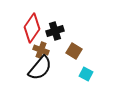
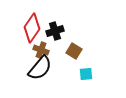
cyan square: rotated 32 degrees counterclockwise
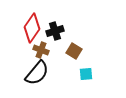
black semicircle: moved 3 px left, 5 px down
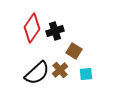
brown cross: moved 19 px right, 20 px down; rotated 28 degrees clockwise
black semicircle: rotated 8 degrees clockwise
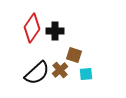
black cross: rotated 18 degrees clockwise
brown square: moved 4 px down; rotated 14 degrees counterclockwise
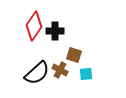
red diamond: moved 2 px right, 2 px up
brown cross: rotated 21 degrees counterclockwise
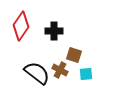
red diamond: moved 13 px left
black cross: moved 1 px left
black semicircle: rotated 100 degrees counterclockwise
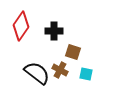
brown square: moved 1 px left, 3 px up
cyan square: rotated 16 degrees clockwise
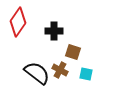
red diamond: moved 3 px left, 4 px up
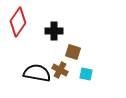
black semicircle: rotated 28 degrees counterclockwise
